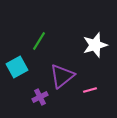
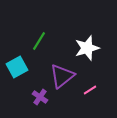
white star: moved 8 px left, 3 px down
pink line: rotated 16 degrees counterclockwise
purple cross: rotated 28 degrees counterclockwise
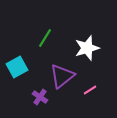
green line: moved 6 px right, 3 px up
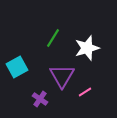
green line: moved 8 px right
purple triangle: rotated 20 degrees counterclockwise
pink line: moved 5 px left, 2 px down
purple cross: moved 2 px down
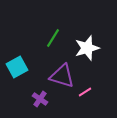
purple triangle: rotated 44 degrees counterclockwise
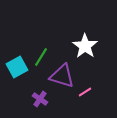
green line: moved 12 px left, 19 px down
white star: moved 2 px left, 2 px up; rotated 20 degrees counterclockwise
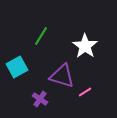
green line: moved 21 px up
